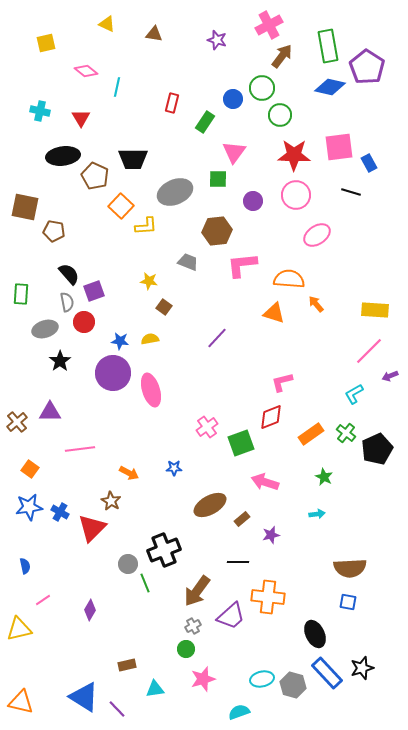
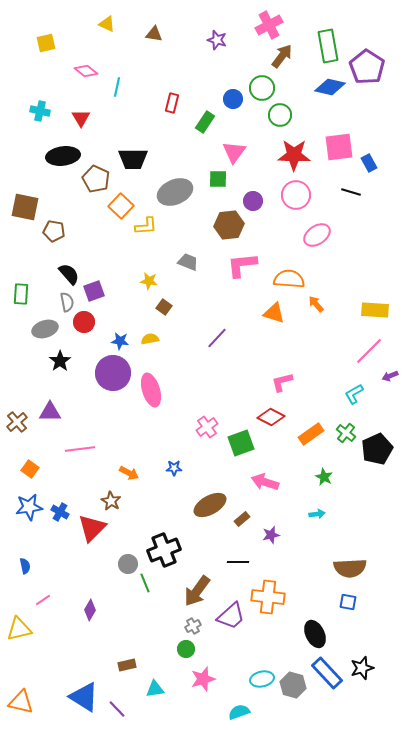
brown pentagon at (95, 176): moved 1 px right, 3 px down
brown hexagon at (217, 231): moved 12 px right, 6 px up
red diamond at (271, 417): rotated 48 degrees clockwise
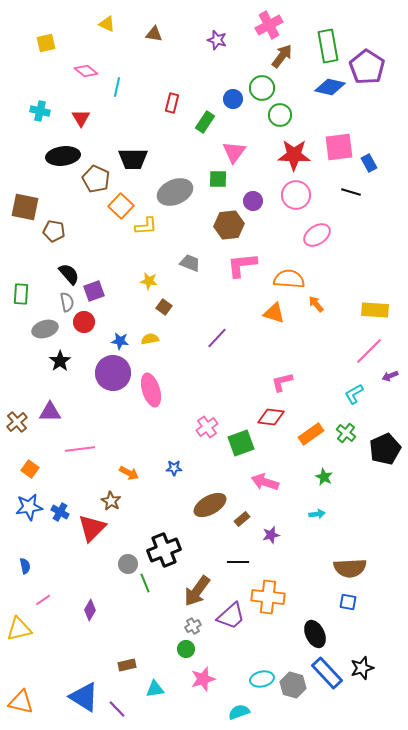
gray trapezoid at (188, 262): moved 2 px right, 1 px down
red diamond at (271, 417): rotated 20 degrees counterclockwise
black pentagon at (377, 449): moved 8 px right
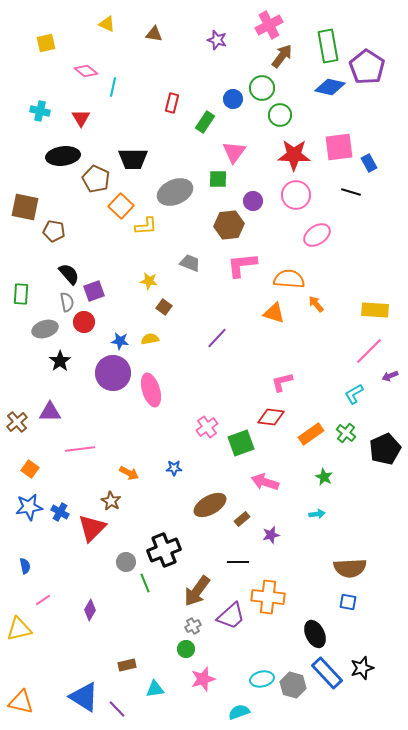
cyan line at (117, 87): moved 4 px left
gray circle at (128, 564): moved 2 px left, 2 px up
